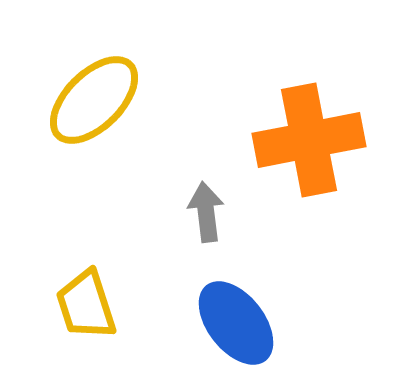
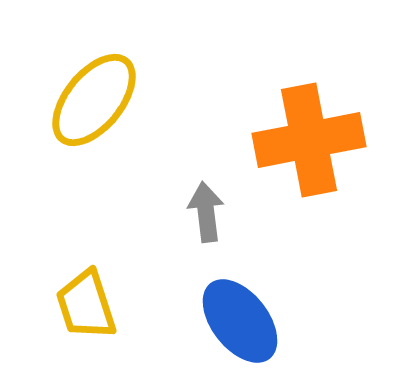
yellow ellipse: rotated 6 degrees counterclockwise
blue ellipse: moved 4 px right, 2 px up
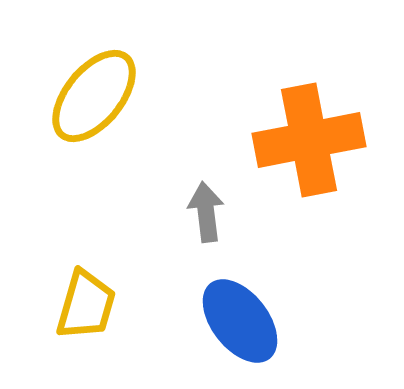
yellow ellipse: moved 4 px up
yellow trapezoid: rotated 146 degrees counterclockwise
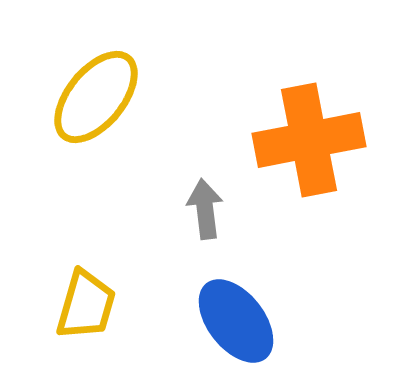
yellow ellipse: moved 2 px right, 1 px down
gray arrow: moved 1 px left, 3 px up
blue ellipse: moved 4 px left
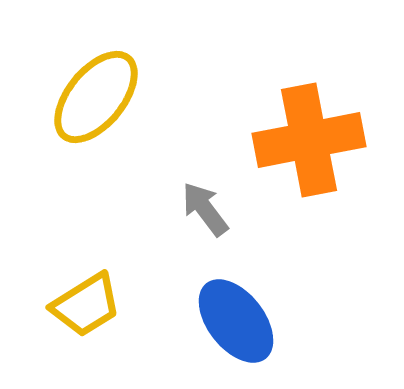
gray arrow: rotated 30 degrees counterclockwise
yellow trapezoid: rotated 42 degrees clockwise
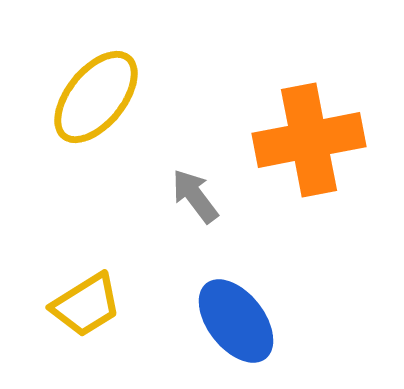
gray arrow: moved 10 px left, 13 px up
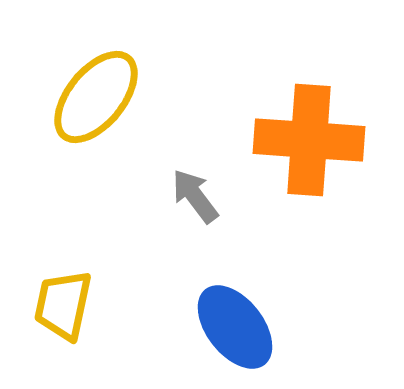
orange cross: rotated 15 degrees clockwise
yellow trapezoid: moved 23 px left; rotated 134 degrees clockwise
blue ellipse: moved 1 px left, 6 px down
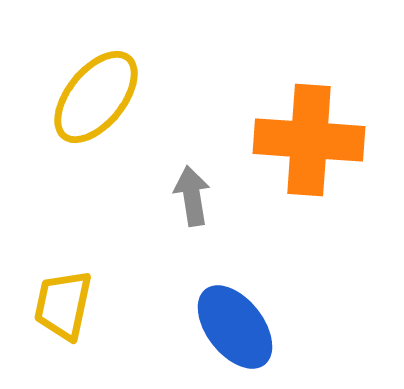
gray arrow: moved 3 px left; rotated 28 degrees clockwise
